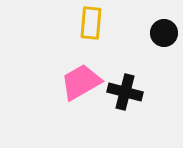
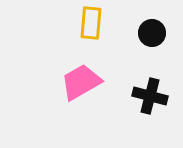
black circle: moved 12 px left
black cross: moved 25 px right, 4 px down
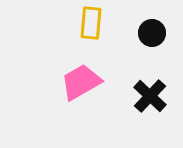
black cross: rotated 28 degrees clockwise
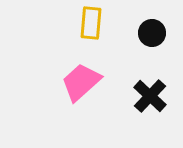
pink trapezoid: rotated 12 degrees counterclockwise
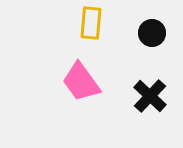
pink trapezoid: rotated 84 degrees counterclockwise
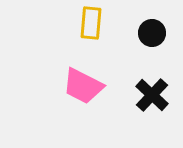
pink trapezoid: moved 2 px right, 4 px down; rotated 27 degrees counterclockwise
black cross: moved 2 px right, 1 px up
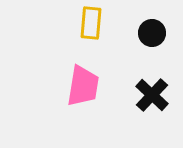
pink trapezoid: rotated 108 degrees counterclockwise
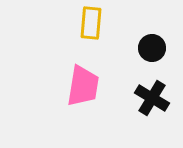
black circle: moved 15 px down
black cross: moved 3 px down; rotated 12 degrees counterclockwise
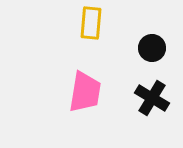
pink trapezoid: moved 2 px right, 6 px down
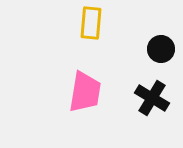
black circle: moved 9 px right, 1 px down
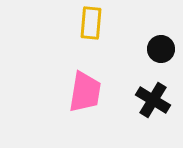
black cross: moved 1 px right, 2 px down
